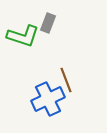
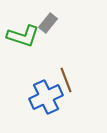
gray rectangle: rotated 18 degrees clockwise
blue cross: moved 2 px left, 2 px up
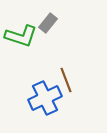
green L-shape: moved 2 px left
blue cross: moved 1 px left, 1 px down
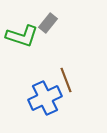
green L-shape: moved 1 px right
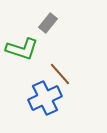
green L-shape: moved 13 px down
brown line: moved 6 px left, 6 px up; rotated 20 degrees counterclockwise
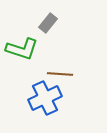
brown line: rotated 45 degrees counterclockwise
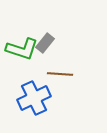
gray rectangle: moved 3 px left, 20 px down
blue cross: moved 11 px left
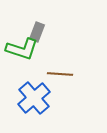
gray rectangle: moved 8 px left, 11 px up; rotated 18 degrees counterclockwise
blue cross: rotated 16 degrees counterclockwise
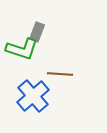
blue cross: moved 1 px left, 2 px up
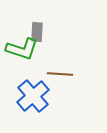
gray rectangle: rotated 18 degrees counterclockwise
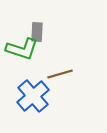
brown line: rotated 20 degrees counterclockwise
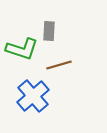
gray rectangle: moved 12 px right, 1 px up
brown line: moved 1 px left, 9 px up
